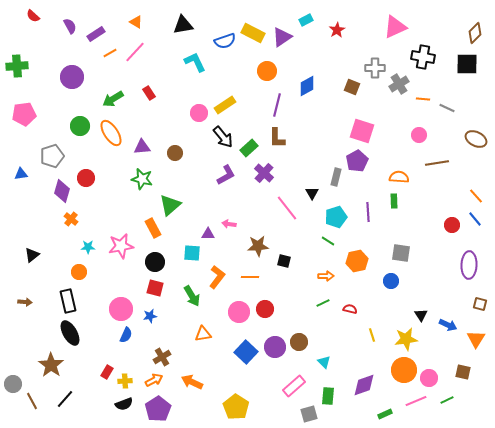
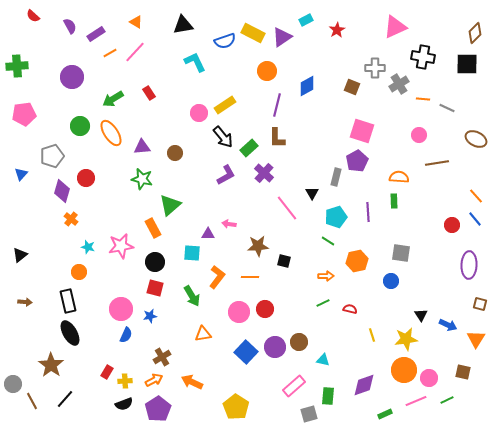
blue triangle at (21, 174): rotated 40 degrees counterclockwise
cyan star at (88, 247): rotated 16 degrees clockwise
black triangle at (32, 255): moved 12 px left
cyan triangle at (324, 362): moved 1 px left, 2 px up; rotated 32 degrees counterclockwise
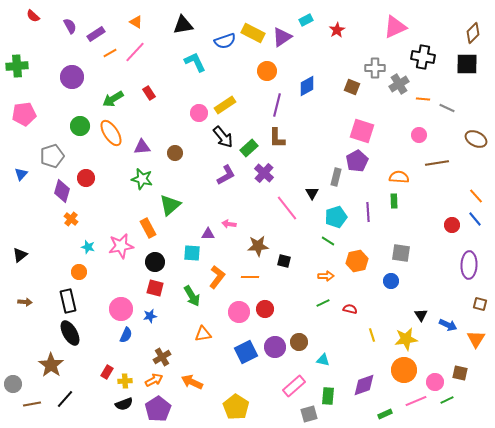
brown diamond at (475, 33): moved 2 px left
orange rectangle at (153, 228): moved 5 px left
blue square at (246, 352): rotated 20 degrees clockwise
brown square at (463, 372): moved 3 px left, 1 px down
pink circle at (429, 378): moved 6 px right, 4 px down
brown line at (32, 401): moved 3 px down; rotated 72 degrees counterclockwise
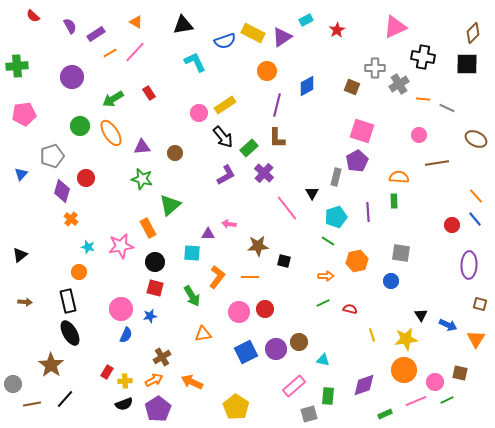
purple circle at (275, 347): moved 1 px right, 2 px down
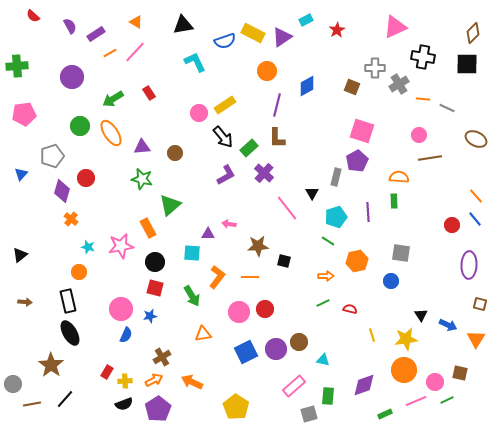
brown line at (437, 163): moved 7 px left, 5 px up
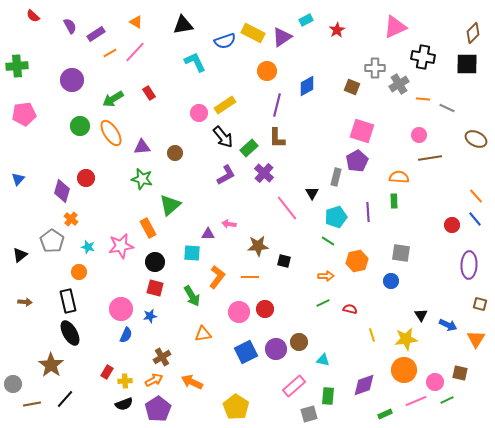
purple circle at (72, 77): moved 3 px down
gray pentagon at (52, 156): moved 85 px down; rotated 20 degrees counterclockwise
blue triangle at (21, 174): moved 3 px left, 5 px down
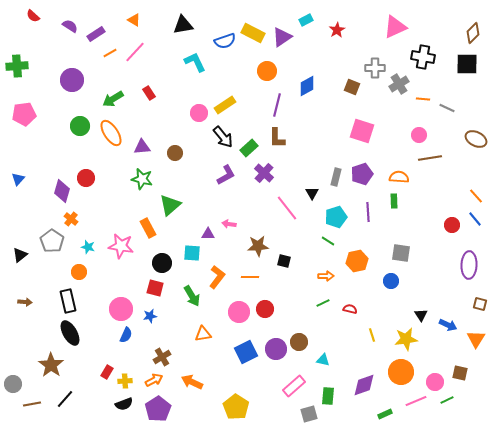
orange triangle at (136, 22): moved 2 px left, 2 px up
purple semicircle at (70, 26): rotated 28 degrees counterclockwise
purple pentagon at (357, 161): moved 5 px right, 13 px down; rotated 10 degrees clockwise
pink star at (121, 246): rotated 20 degrees clockwise
black circle at (155, 262): moved 7 px right, 1 px down
orange circle at (404, 370): moved 3 px left, 2 px down
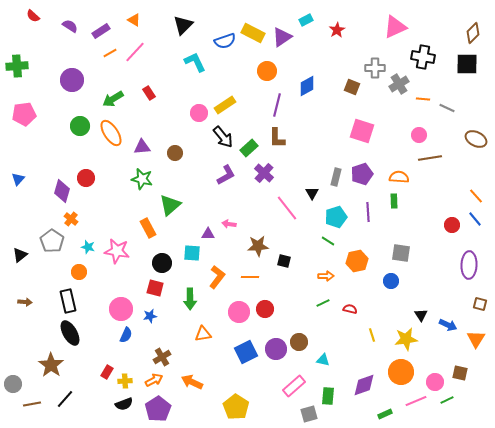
black triangle at (183, 25): rotated 35 degrees counterclockwise
purple rectangle at (96, 34): moved 5 px right, 3 px up
pink star at (121, 246): moved 4 px left, 5 px down
green arrow at (192, 296): moved 2 px left, 3 px down; rotated 30 degrees clockwise
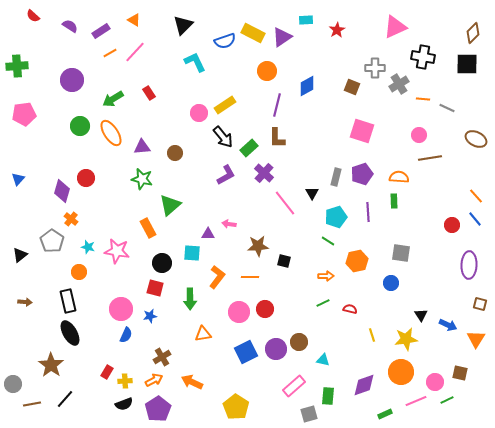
cyan rectangle at (306, 20): rotated 24 degrees clockwise
pink line at (287, 208): moved 2 px left, 5 px up
blue circle at (391, 281): moved 2 px down
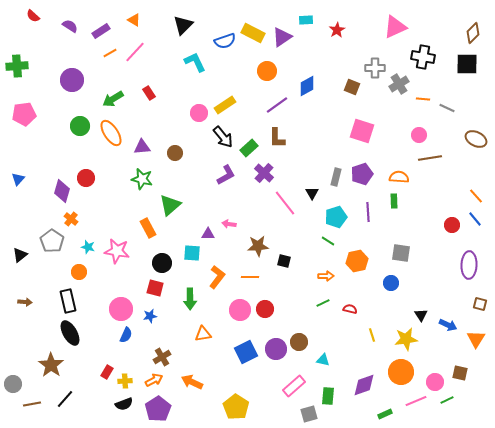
purple line at (277, 105): rotated 40 degrees clockwise
pink circle at (239, 312): moved 1 px right, 2 px up
